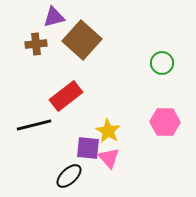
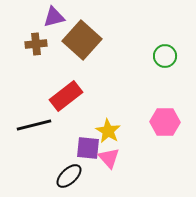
green circle: moved 3 px right, 7 px up
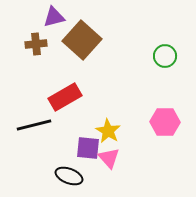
red rectangle: moved 1 px left, 1 px down; rotated 8 degrees clockwise
black ellipse: rotated 64 degrees clockwise
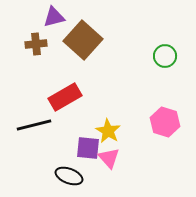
brown square: moved 1 px right
pink hexagon: rotated 16 degrees clockwise
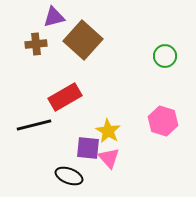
pink hexagon: moved 2 px left, 1 px up
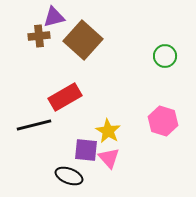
brown cross: moved 3 px right, 8 px up
purple square: moved 2 px left, 2 px down
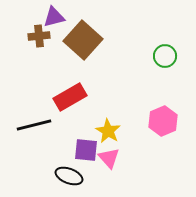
red rectangle: moved 5 px right
pink hexagon: rotated 20 degrees clockwise
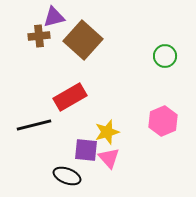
yellow star: moved 1 px left, 1 px down; rotated 25 degrees clockwise
black ellipse: moved 2 px left
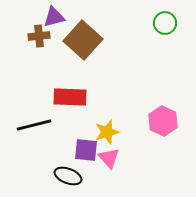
green circle: moved 33 px up
red rectangle: rotated 32 degrees clockwise
pink hexagon: rotated 12 degrees counterclockwise
black ellipse: moved 1 px right
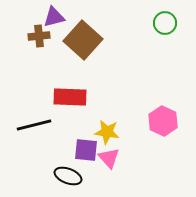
yellow star: rotated 25 degrees clockwise
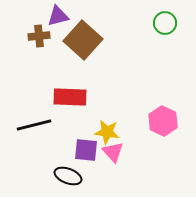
purple triangle: moved 4 px right, 1 px up
pink triangle: moved 4 px right, 6 px up
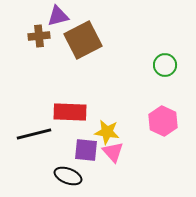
green circle: moved 42 px down
brown square: rotated 21 degrees clockwise
red rectangle: moved 15 px down
black line: moved 9 px down
